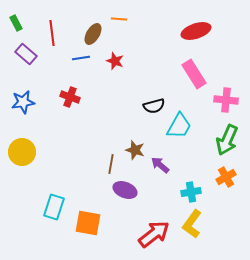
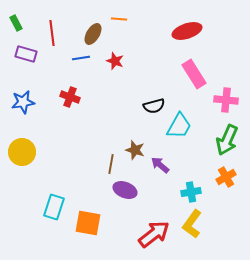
red ellipse: moved 9 px left
purple rectangle: rotated 25 degrees counterclockwise
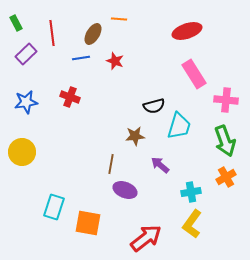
purple rectangle: rotated 60 degrees counterclockwise
blue star: moved 3 px right
cyan trapezoid: rotated 12 degrees counterclockwise
green arrow: moved 2 px left, 1 px down; rotated 44 degrees counterclockwise
brown star: moved 14 px up; rotated 24 degrees counterclockwise
red arrow: moved 8 px left, 4 px down
